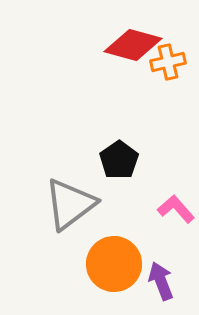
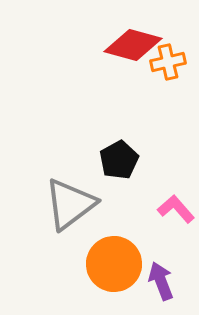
black pentagon: rotated 6 degrees clockwise
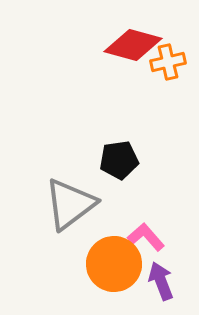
black pentagon: rotated 21 degrees clockwise
pink L-shape: moved 30 px left, 28 px down
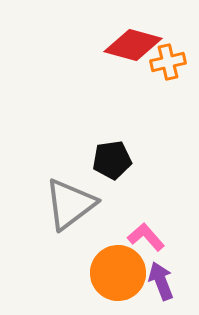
black pentagon: moved 7 px left
orange circle: moved 4 px right, 9 px down
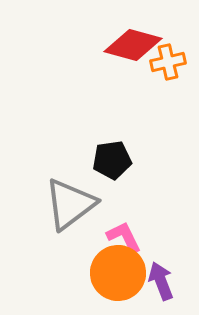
pink L-shape: moved 22 px left; rotated 15 degrees clockwise
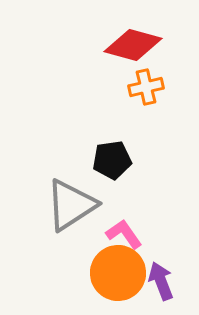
orange cross: moved 22 px left, 25 px down
gray triangle: moved 1 px right, 1 px down; rotated 4 degrees clockwise
pink L-shape: moved 3 px up; rotated 9 degrees counterclockwise
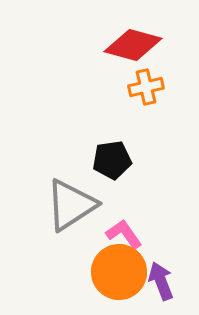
orange circle: moved 1 px right, 1 px up
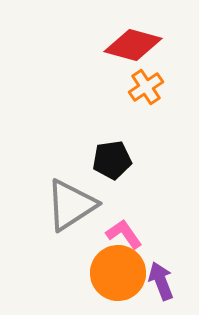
orange cross: rotated 20 degrees counterclockwise
orange circle: moved 1 px left, 1 px down
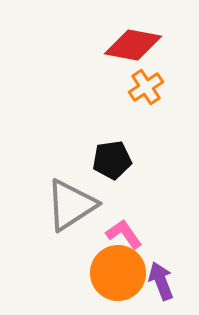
red diamond: rotated 4 degrees counterclockwise
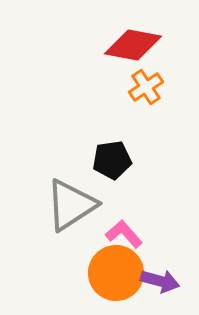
pink L-shape: rotated 6 degrees counterclockwise
orange circle: moved 2 px left
purple arrow: moved 1 px left; rotated 126 degrees clockwise
